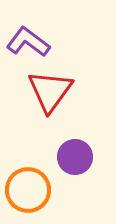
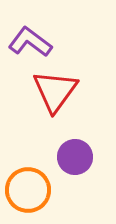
purple L-shape: moved 2 px right
red triangle: moved 5 px right
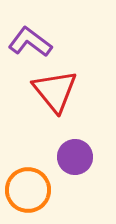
red triangle: rotated 15 degrees counterclockwise
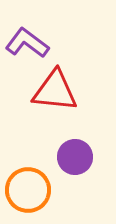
purple L-shape: moved 3 px left, 1 px down
red triangle: rotated 45 degrees counterclockwise
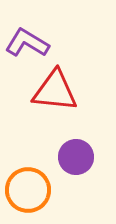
purple L-shape: rotated 6 degrees counterclockwise
purple circle: moved 1 px right
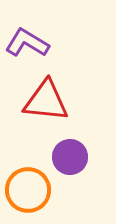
red triangle: moved 9 px left, 10 px down
purple circle: moved 6 px left
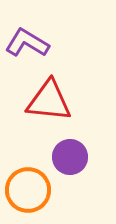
red triangle: moved 3 px right
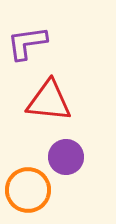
purple L-shape: rotated 39 degrees counterclockwise
purple circle: moved 4 px left
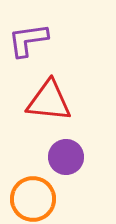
purple L-shape: moved 1 px right, 3 px up
orange circle: moved 5 px right, 9 px down
